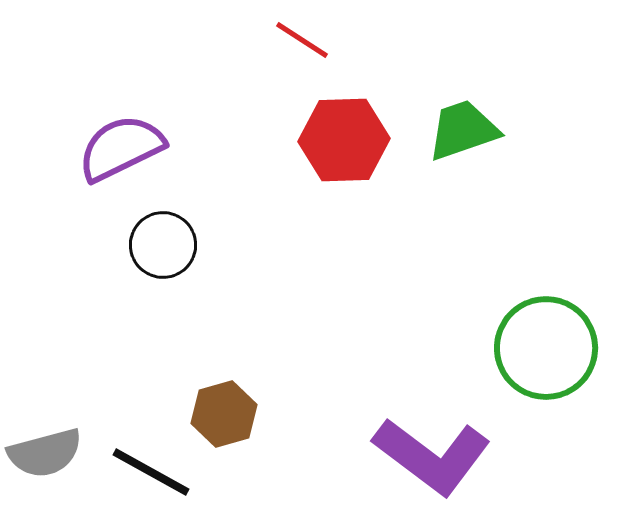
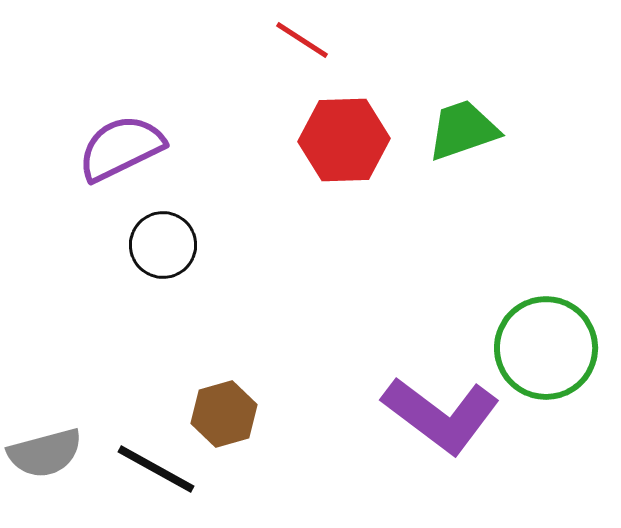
purple L-shape: moved 9 px right, 41 px up
black line: moved 5 px right, 3 px up
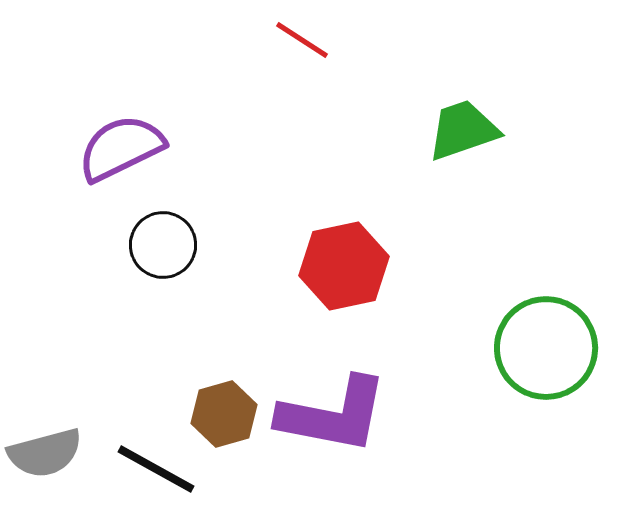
red hexagon: moved 126 px down; rotated 10 degrees counterclockwise
purple L-shape: moved 108 px left; rotated 26 degrees counterclockwise
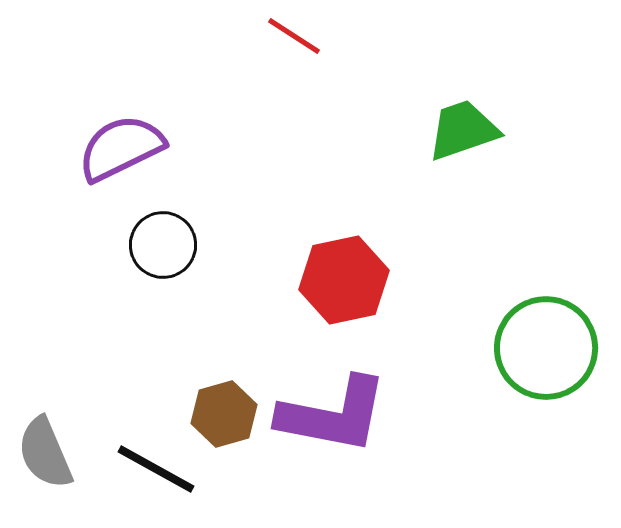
red line: moved 8 px left, 4 px up
red hexagon: moved 14 px down
gray semicircle: rotated 82 degrees clockwise
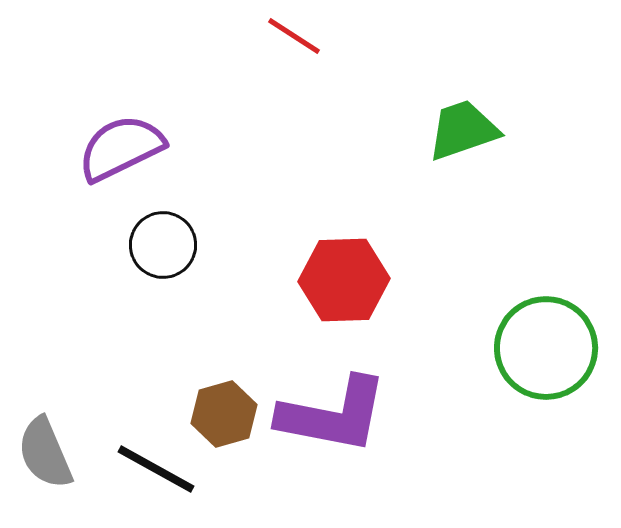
red hexagon: rotated 10 degrees clockwise
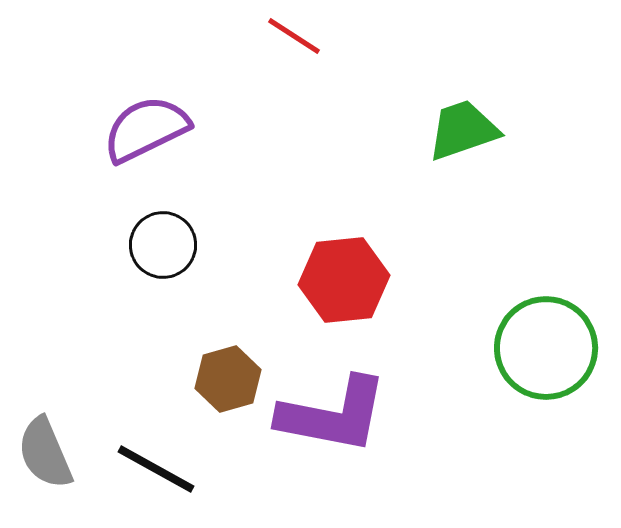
purple semicircle: moved 25 px right, 19 px up
red hexagon: rotated 4 degrees counterclockwise
brown hexagon: moved 4 px right, 35 px up
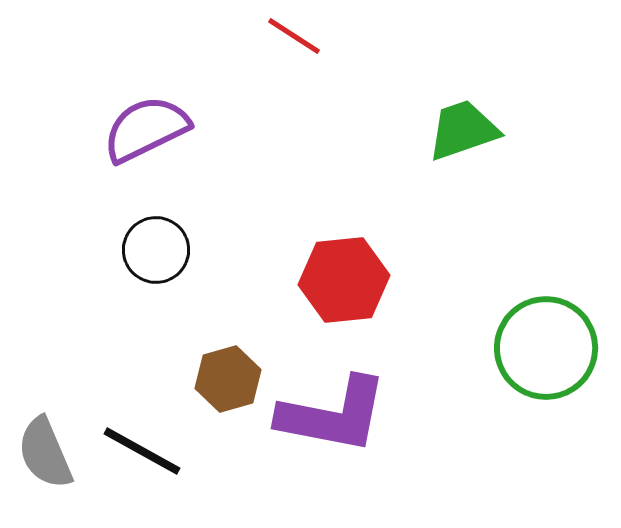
black circle: moved 7 px left, 5 px down
black line: moved 14 px left, 18 px up
